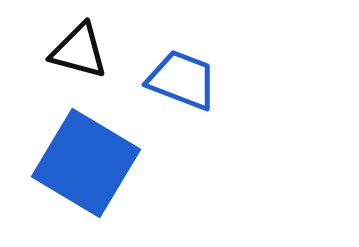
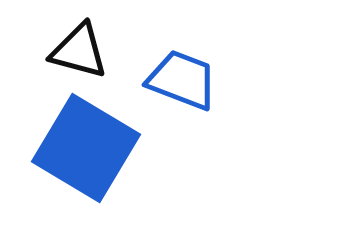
blue square: moved 15 px up
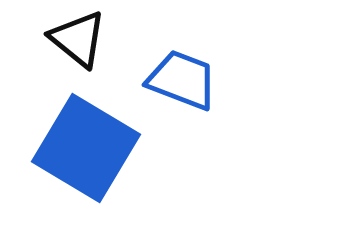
black triangle: moved 1 px left, 12 px up; rotated 24 degrees clockwise
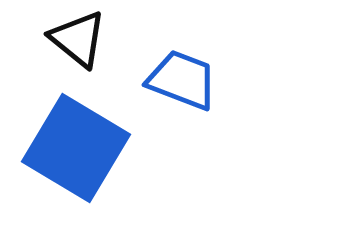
blue square: moved 10 px left
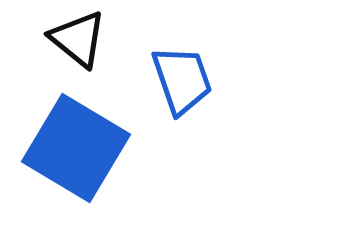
blue trapezoid: rotated 50 degrees clockwise
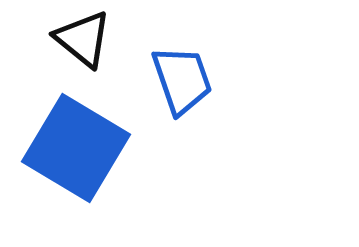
black triangle: moved 5 px right
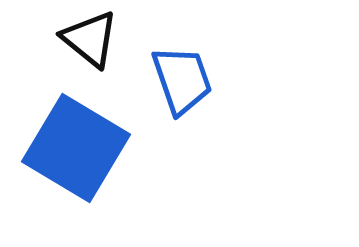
black triangle: moved 7 px right
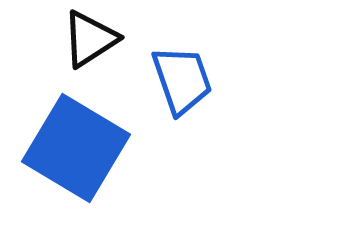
black triangle: rotated 48 degrees clockwise
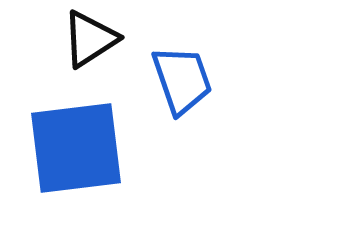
blue square: rotated 38 degrees counterclockwise
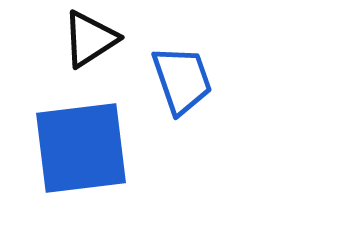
blue square: moved 5 px right
